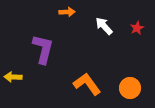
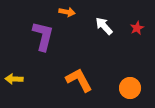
orange arrow: rotated 14 degrees clockwise
purple L-shape: moved 13 px up
yellow arrow: moved 1 px right, 2 px down
orange L-shape: moved 8 px left, 4 px up; rotated 8 degrees clockwise
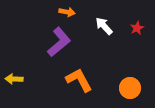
purple L-shape: moved 16 px right, 6 px down; rotated 36 degrees clockwise
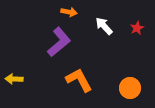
orange arrow: moved 2 px right
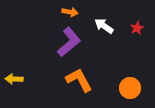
orange arrow: moved 1 px right
white arrow: rotated 12 degrees counterclockwise
purple L-shape: moved 10 px right
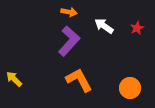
orange arrow: moved 1 px left
purple L-shape: moved 1 px up; rotated 8 degrees counterclockwise
yellow arrow: rotated 42 degrees clockwise
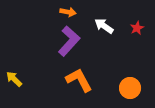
orange arrow: moved 1 px left
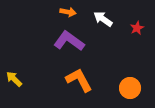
white arrow: moved 1 px left, 7 px up
purple L-shape: rotated 96 degrees counterclockwise
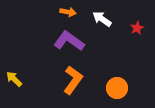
white arrow: moved 1 px left
orange L-shape: moved 6 px left; rotated 64 degrees clockwise
orange circle: moved 13 px left
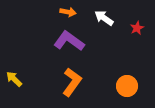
white arrow: moved 2 px right, 1 px up
orange L-shape: moved 1 px left, 2 px down
orange circle: moved 10 px right, 2 px up
